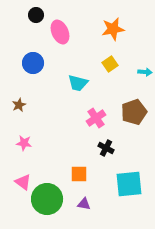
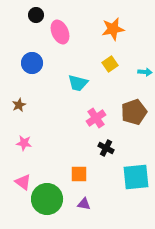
blue circle: moved 1 px left
cyan square: moved 7 px right, 7 px up
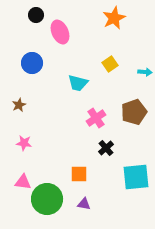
orange star: moved 1 px right, 11 px up; rotated 15 degrees counterclockwise
black cross: rotated 21 degrees clockwise
pink triangle: rotated 30 degrees counterclockwise
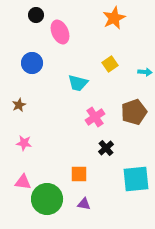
pink cross: moved 1 px left, 1 px up
cyan square: moved 2 px down
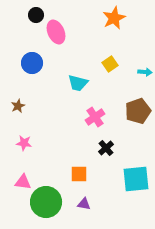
pink ellipse: moved 4 px left
brown star: moved 1 px left, 1 px down
brown pentagon: moved 4 px right, 1 px up
green circle: moved 1 px left, 3 px down
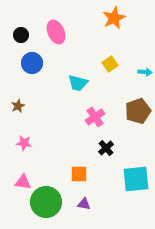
black circle: moved 15 px left, 20 px down
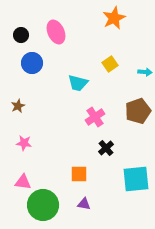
green circle: moved 3 px left, 3 px down
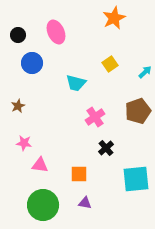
black circle: moved 3 px left
cyan arrow: rotated 48 degrees counterclockwise
cyan trapezoid: moved 2 px left
pink triangle: moved 17 px right, 17 px up
purple triangle: moved 1 px right, 1 px up
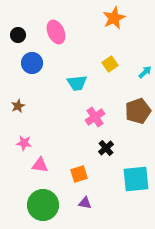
cyan trapezoid: moved 1 px right; rotated 20 degrees counterclockwise
orange square: rotated 18 degrees counterclockwise
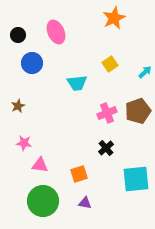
pink cross: moved 12 px right, 4 px up; rotated 12 degrees clockwise
green circle: moved 4 px up
